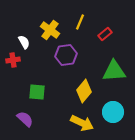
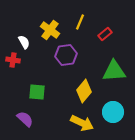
red cross: rotated 16 degrees clockwise
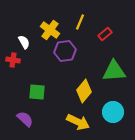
purple hexagon: moved 1 px left, 4 px up
yellow arrow: moved 4 px left, 1 px up
